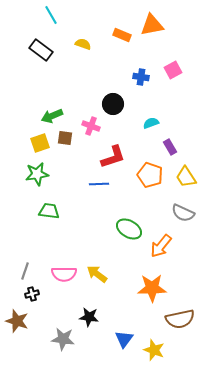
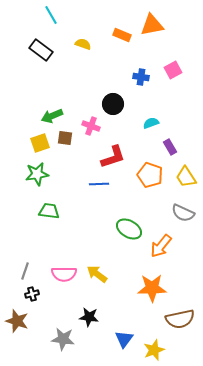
yellow star: rotated 30 degrees clockwise
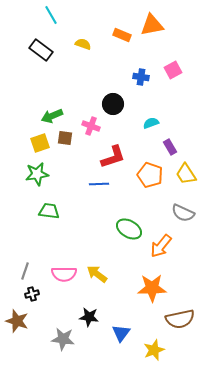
yellow trapezoid: moved 3 px up
blue triangle: moved 3 px left, 6 px up
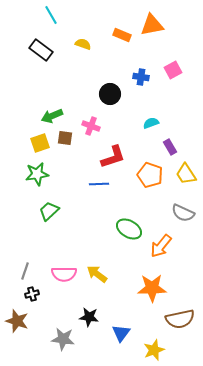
black circle: moved 3 px left, 10 px up
green trapezoid: rotated 50 degrees counterclockwise
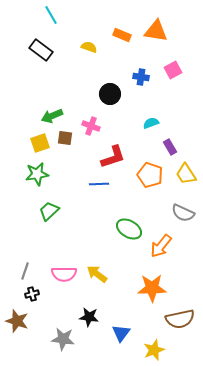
orange triangle: moved 4 px right, 6 px down; rotated 20 degrees clockwise
yellow semicircle: moved 6 px right, 3 px down
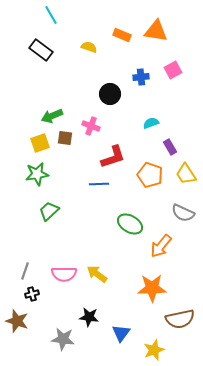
blue cross: rotated 14 degrees counterclockwise
green ellipse: moved 1 px right, 5 px up
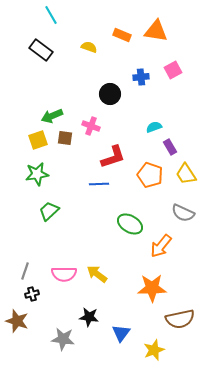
cyan semicircle: moved 3 px right, 4 px down
yellow square: moved 2 px left, 3 px up
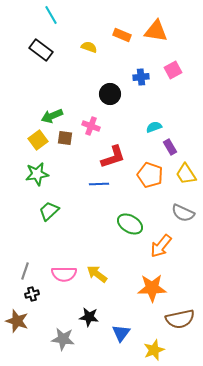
yellow square: rotated 18 degrees counterclockwise
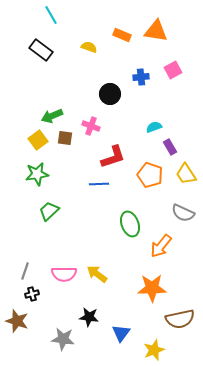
green ellipse: rotated 40 degrees clockwise
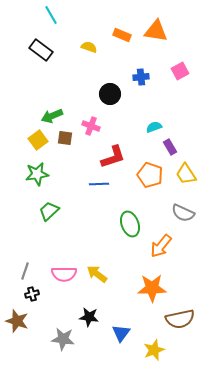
pink square: moved 7 px right, 1 px down
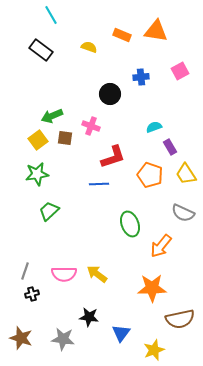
brown star: moved 4 px right, 17 px down
